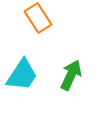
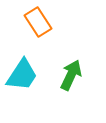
orange rectangle: moved 4 px down
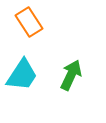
orange rectangle: moved 9 px left
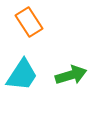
green arrow: rotated 48 degrees clockwise
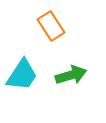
orange rectangle: moved 22 px right, 4 px down
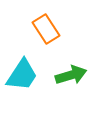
orange rectangle: moved 5 px left, 3 px down
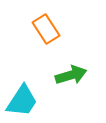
cyan trapezoid: moved 26 px down
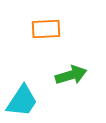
orange rectangle: rotated 60 degrees counterclockwise
